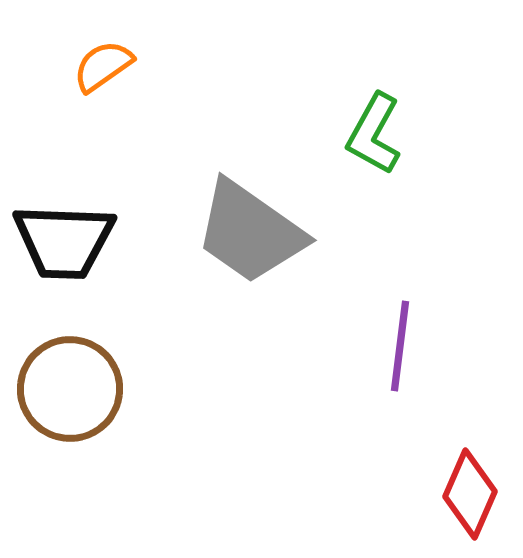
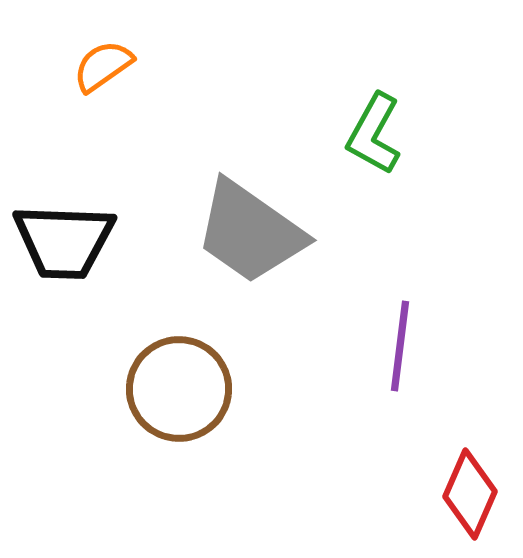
brown circle: moved 109 px right
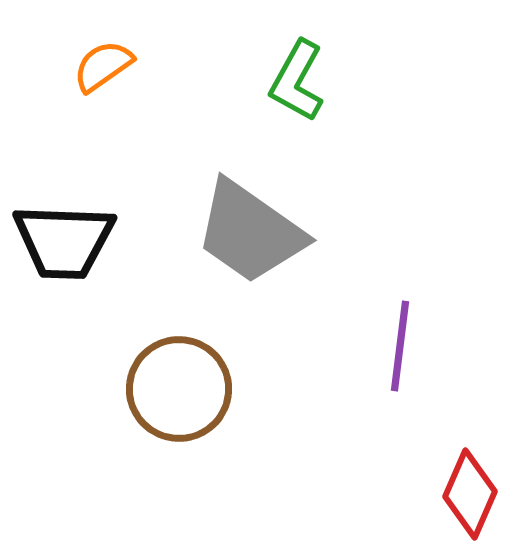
green L-shape: moved 77 px left, 53 px up
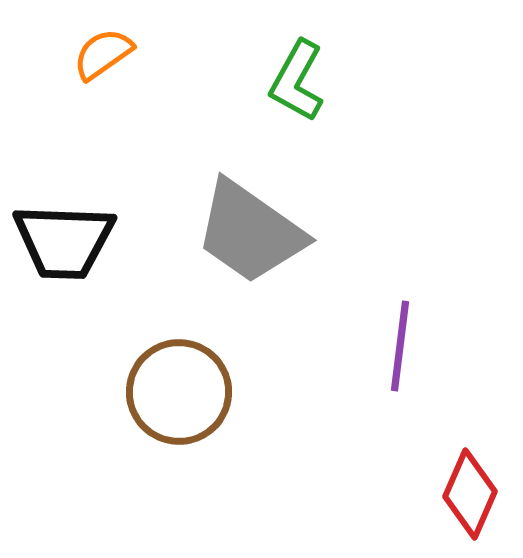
orange semicircle: moved 12 px up
brown circle: moved 3 px down
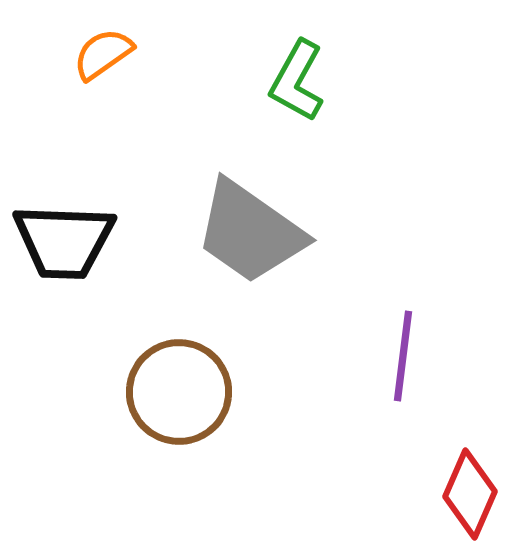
purple line: moved 3 px right, 10 px down
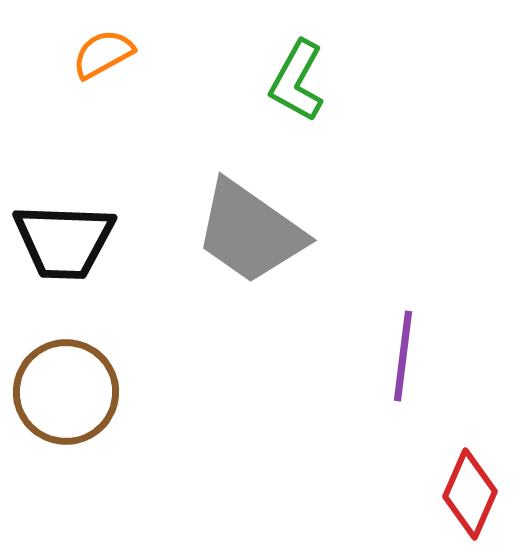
orange semicircle: rotated 6 degrees clockwise
brown circle: moved 113 px left
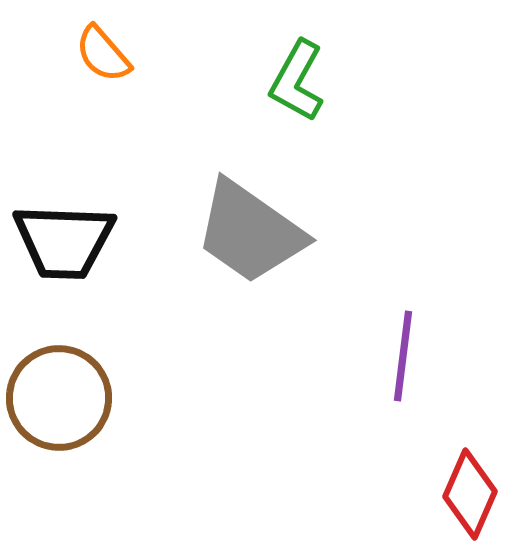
orange semicircle: rotated 102 degrees counterclockwise
brown circle: moved 7 px left, 6 px down
